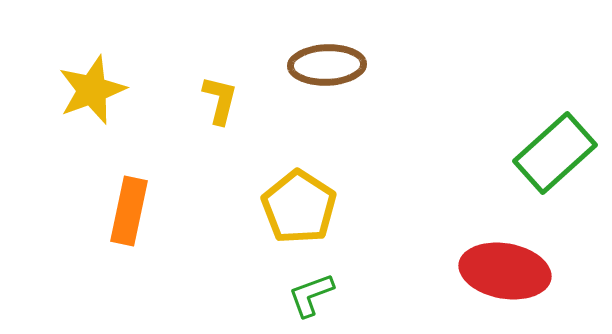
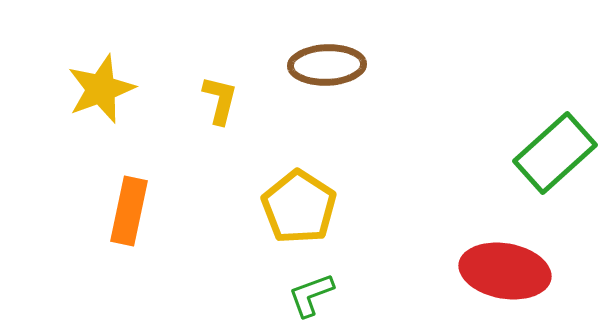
yellow star: moved 9 px right, 1 px up
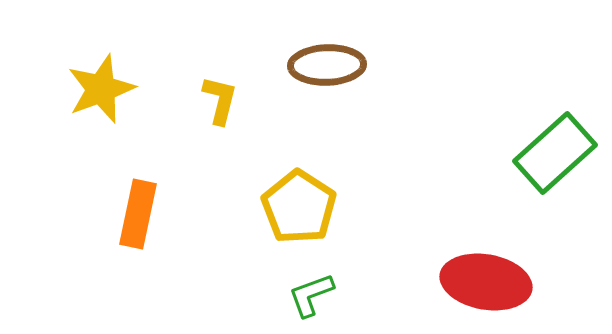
orange rectangle: moved 9 px right, 3 px down
red ellipse: moved 19 px left, 11 px down
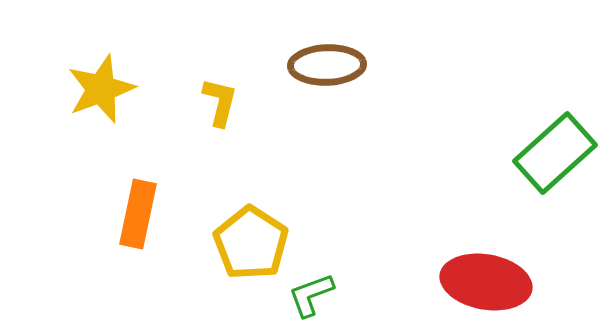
yellow L-shape: moved 2 px down
yellow pentagon: moved 48 px left, 36 px down
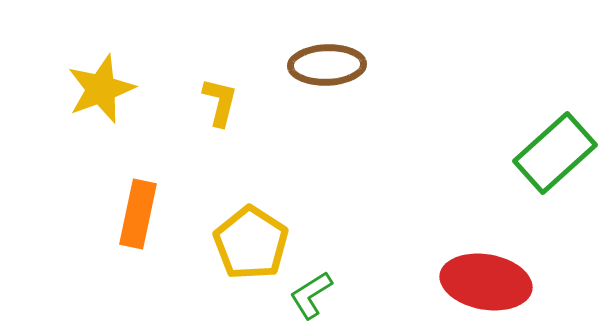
green L-shape: rotated 12 degrees counterclockwise
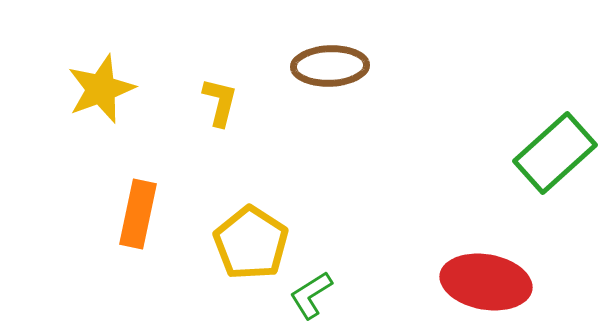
brown ellipse: moved 3 px right, 1 px down
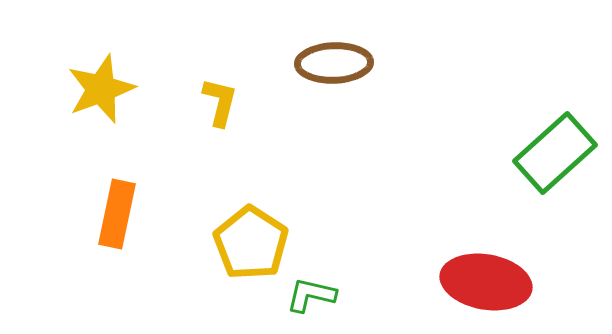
brown ellipse: moved 4 px right, 3 px up
orange rectangle: moved 21 px left
green L-shape: rotated 45 degrees clockwise
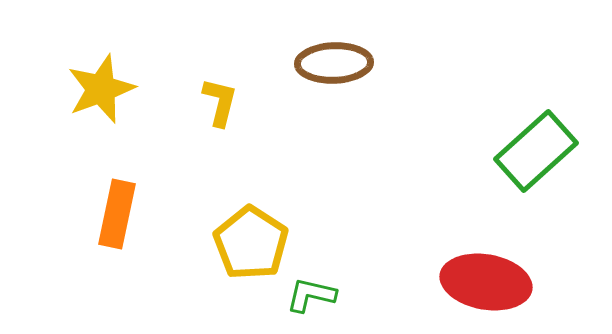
green rectangle: moved 19 px left, 2 px up
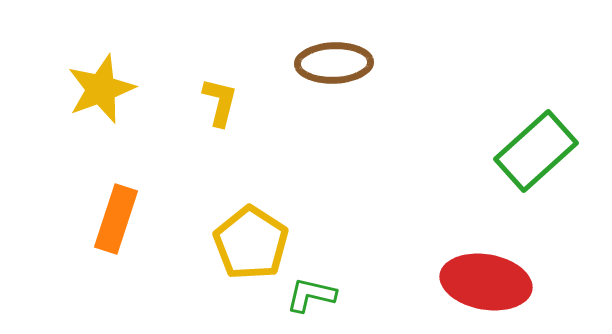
orange rectangle: moved 1 px left, 5 px down; rotated 6 degrees clockwise
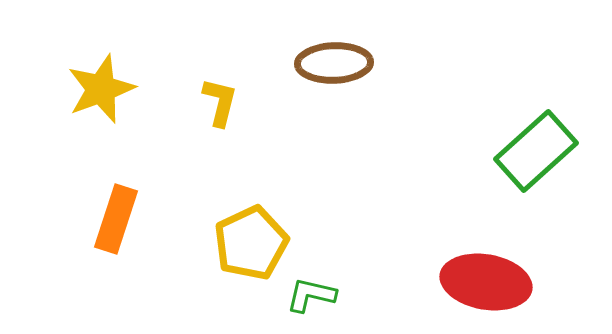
yellow pentagon: rotated 14 degrees clockwise
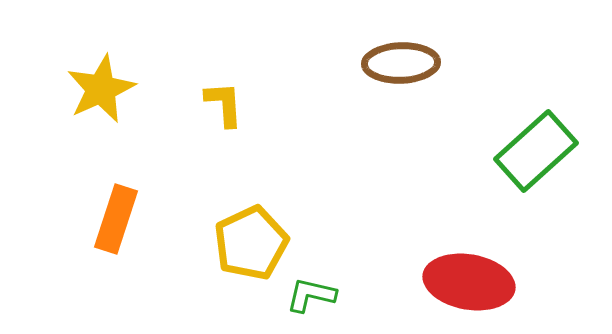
brown ellipse: moved 67 px right
yellow star: rotated 4 degrees counterclockwise
yellow L-shape: moved 4 px right, 2 px down; rotated 18 degrees counterclockwise
red ellipse: moved 17 px left
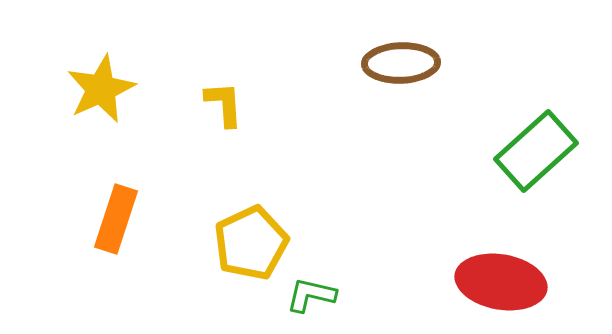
red ellipse: moved 32 px right
